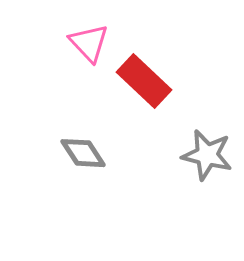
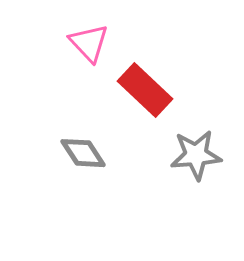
red rectangle: moved 1 px right, 9 px down
gray star: moved 11 px left; rotated 18 degrees counterclockwise
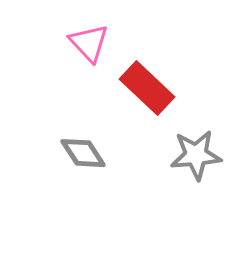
red rectangle: moved 2 px right, 2 px up
